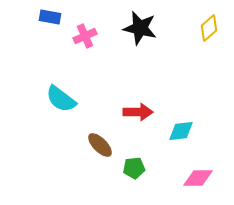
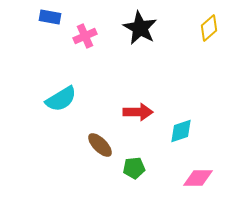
black star: rotated 16 degrees clockwise
cyan semicircle: rotated 68 degrees counterclockwise
cyan diamond: rotated 12 degrees counterclockwise
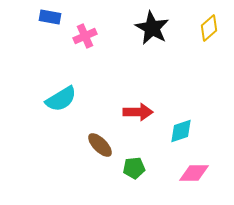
black star: moved 12 px right
pink diamond: moved 4 px left, 5 px up
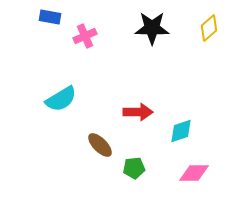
black star: rotated 28 degrees counterclockwise
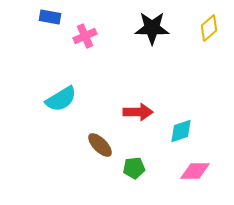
pink diamond: moved 1 px right, 2 px up
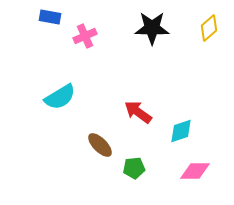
cyan semicircle: moved 1 px left, 2 px up
red arrow: rotated 144 degrees counterclockwise
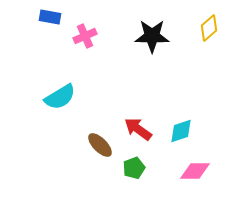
black star: moved 8 px down
red arrow: moved 17 px down
green pentagon: rotated 15 degrees counterclockwise
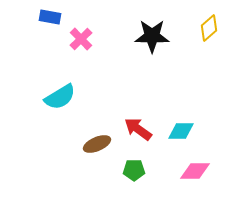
pink cross: moved 4 px left, 3 px down; rotated 20 degrees counterclockwise
cyan diamond: rotated 20 degrees clockwise
brown ellipse: moved 3 px left, 1 px up; rotated 68 degrees counterclockwise
green pentagon: moved 2 px down; rotated 20 degrees clockwise
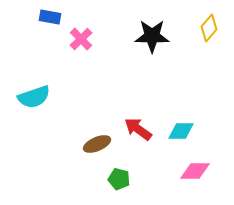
yellow diamond: rotated 8 degrees counterclockwise
cyan semicircle: moved 26 px left; rotated 12 degrees clockwise
green pentagon: moved 15 px left, 9 px down; rotated 15 degrees clockwise
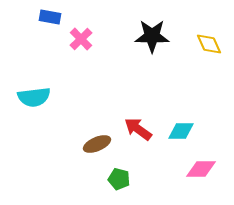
yellow diamond: moved 16 px down; rotated 64 degrees counterclockwise
cyan semicircle: rotated 12 degrees clockwise
pink diamond: moved 6 px right, 2 px up
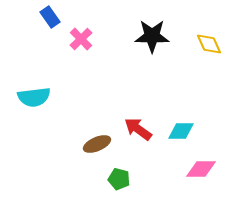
blue rectangle: rotated 45 degrees clockwise
